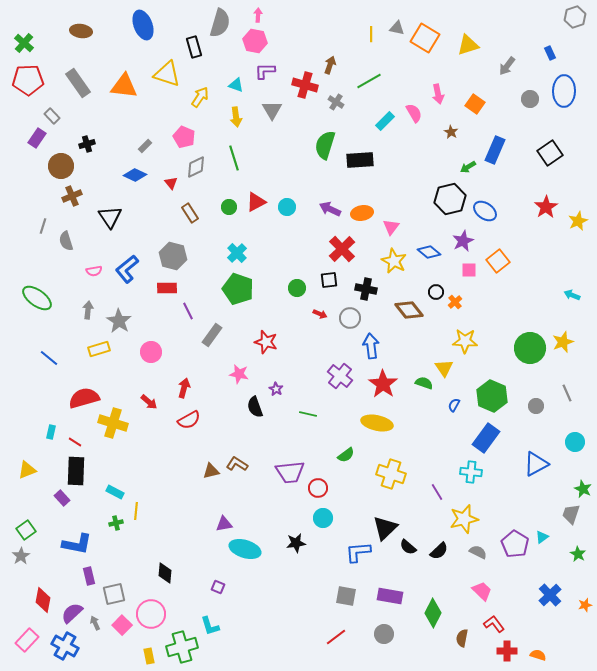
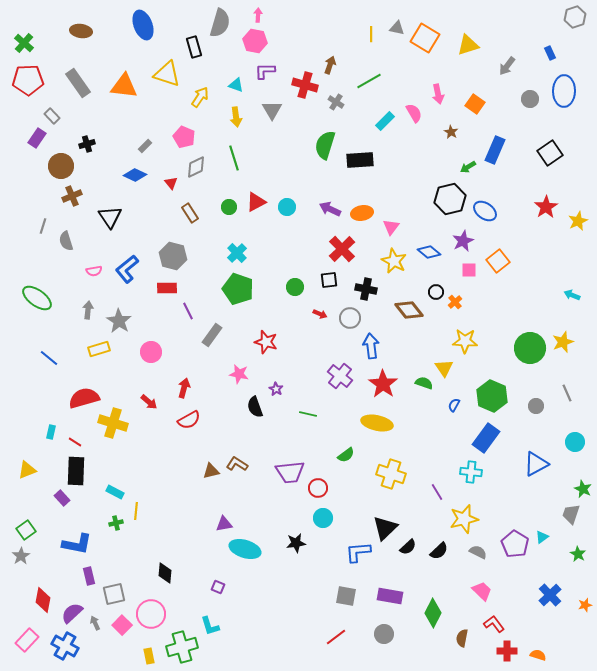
green circle at (297, 288): moved 2 px left, 1 px up
black semicircle at (408, 547): rotated 84 degrees counterclockwise
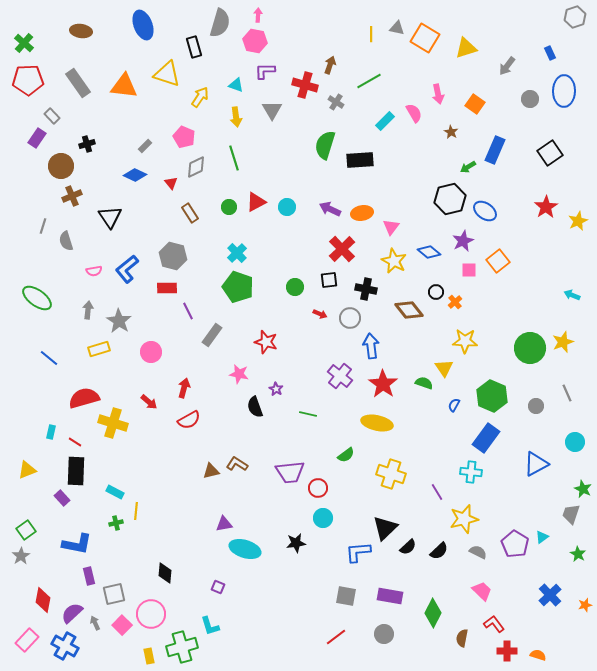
yellow triangle at (468, 45): moved 2 px left, 3 px down
green pentagon at (238, 289): moved 2 px up
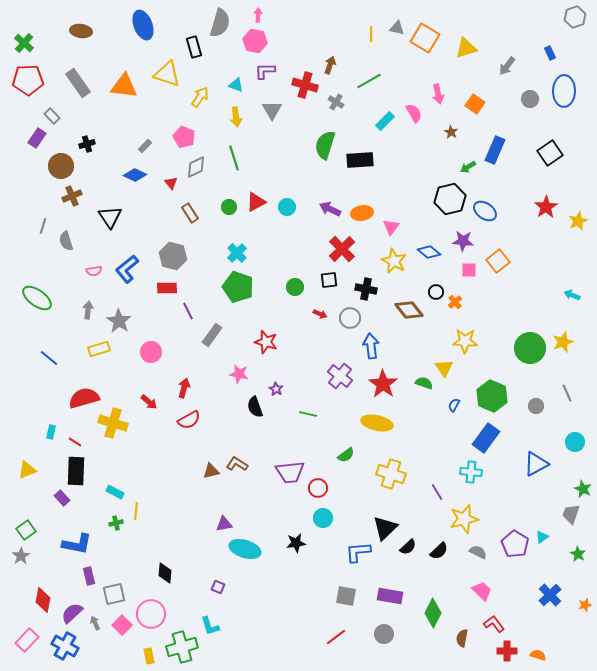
purple star at (463, 241): rotated 30 degrees clockwise
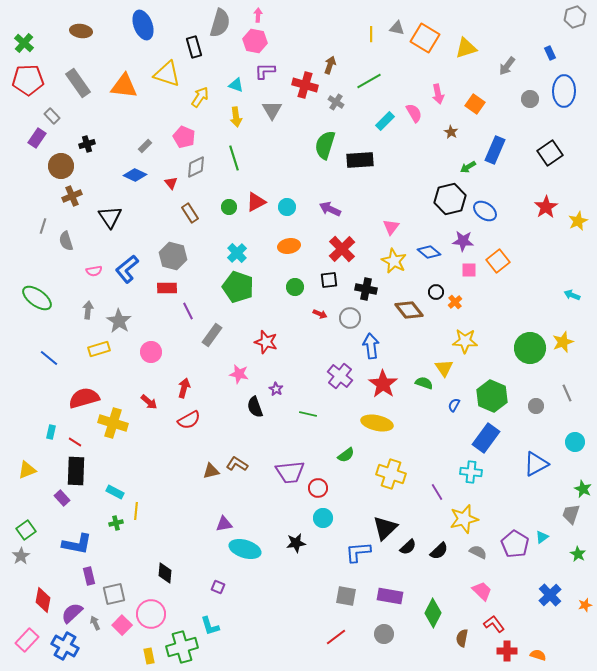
orange ellipse at (362, 213): moved 73 px left, 33 px down
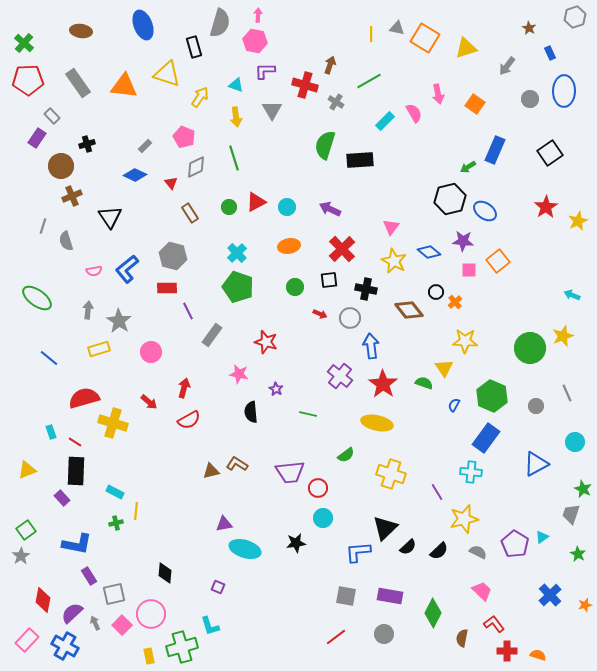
brown star at (451, 132): moved 78 px right, 104 px up
yellow star at (563, 342): moved 6 px up
black semicircle at (255, 407): moved 4 px left, 5 px down; rotated 15 degrees clockwise
cyan rectangle at (51, 432): rotated 32 degrees counterclockwise
purple rectangle at (89, 576): rotated 18 degrees counterclockwise
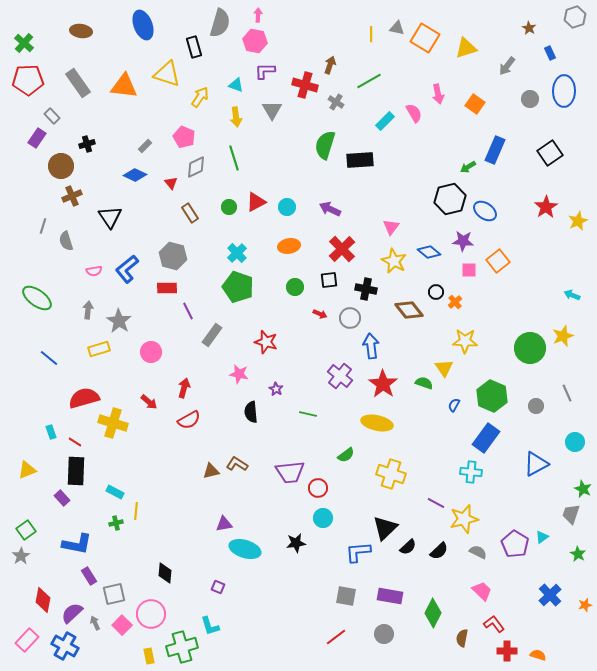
purple line at (437, 492): moved 1 px left, 11 px down; rotated 30 degrees counterclockwise
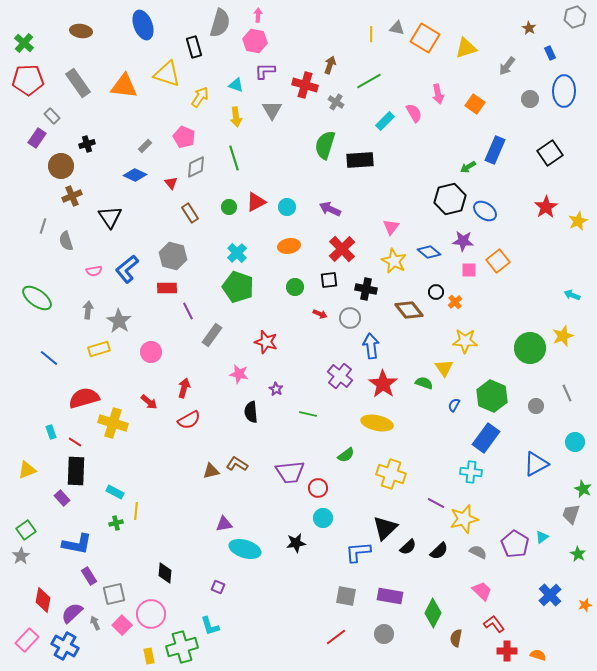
brown semicircle at (462, 638): moved 6 px left
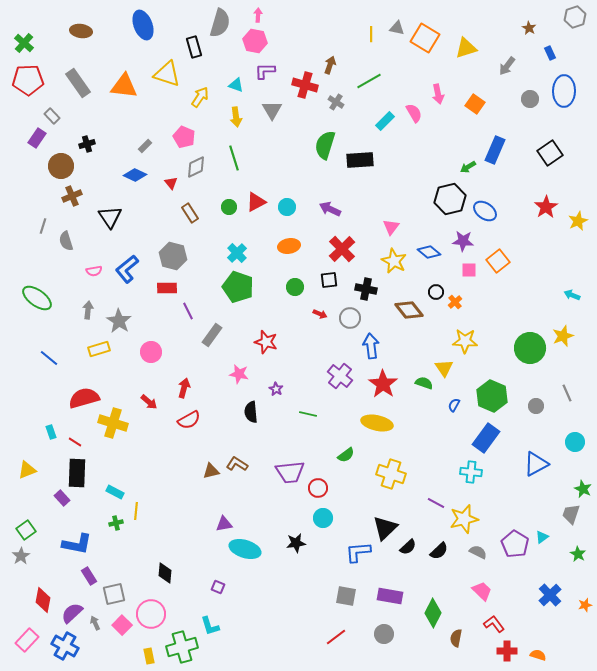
black rectangle at (76, 471): moved 1 px right, 2 px down
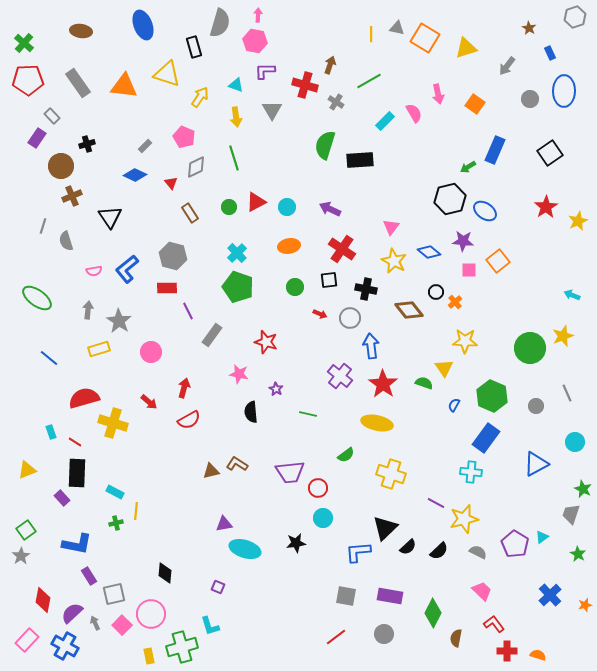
red cross at (342, 249): rotated 12 degrees counterclockwise
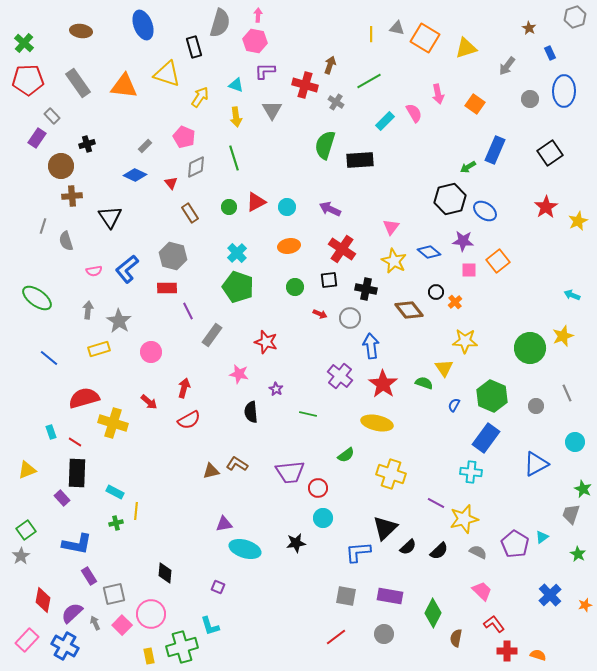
brown cross at (72, 196): rotated 18 degrees clockwise
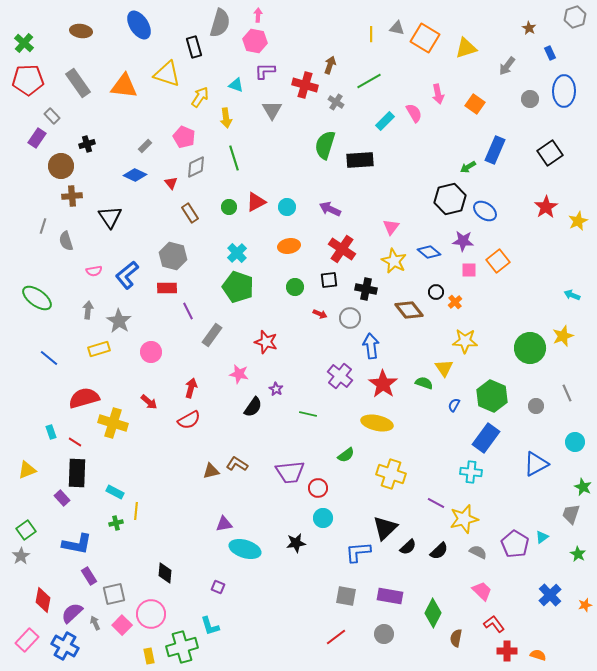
blue ellipse at (143, 25): moved 4 px left; rotated 12 degrees counterclockwise
yellow arrow at (236, 117): moved 10 px left, 1 px down
blue L-shape at (127, 269): moved 6 px down
red arrow at (184, 388): moved 7 px right
black semicircle at (251, 412): moved 2 px right, 5 px up; rotated 140 degrees counterclockwise
green star at (583, 489): moved 2 px up
